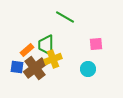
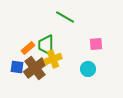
orange rectangle: moved 1 px right, 2 px up
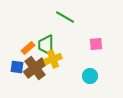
cyan circle: moved 2 px right, 7 px down
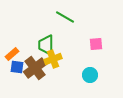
orange rectangle: moved 16 px left, 6 px down
cyan circle: moved 1 px up
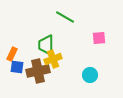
pink square: moved 3 px right, 6 px up
orange rectangle: rotated 24 degrees counterclockwise
brown cross: moved 3 px right, 3 px down; rotated 25 degrees clockwise
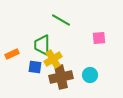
green line: moved 4 px left, 3 px down
green trapezoid: moved 4 px left
orange rectangle: rotated 40 degrees clockwise
yellow cross: rotated 12 degrees counterclockwise
blue square: moved 18 px right
brown cross: moved 23 px right, 6 px down
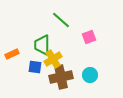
green line: rotated 12 degrees clockwise
pink square: moved 10 px left, 1 px up; rotated 16 degrees counterclockwise
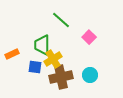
pink square: rotated 24 degrees counterclockwise
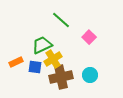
green trapezoid: rotated 65 degrees clockwise
orange rectangle: moved 4 px right, 8 px down
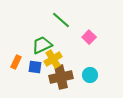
orange rectangle: rotated 40 degrees counterclockwise
